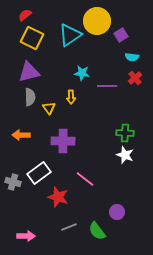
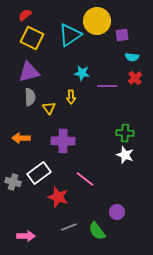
purple square: moved 1 px right; rotated 24 degrees clockwise
orange arrow: moved 3 px down
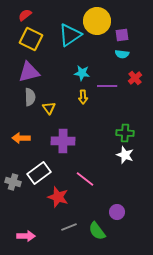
yellow square: moved 1 px left, 1 px down
cyan semicircle: moved 10 px left, 3 px up
yellow arrow: moved 12 px right
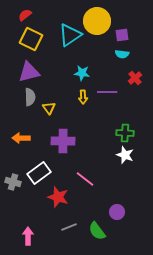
purple line: moved 6 px down
pink arrow: moved 2 px right; rotated 90 degrees counterclockwise
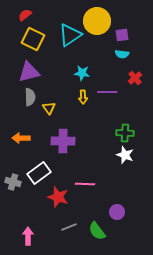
yellow square: moved 2 px right
pink line: moved 5 px down; rotated 36 degrees counterclockwise
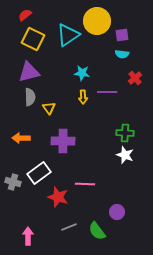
cyan triangle: moved 2 px left
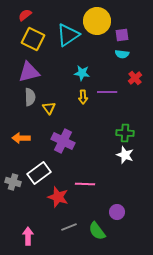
purple cross: rotated 25 degrees clockwise
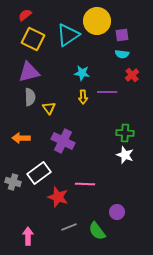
red cross: moved 3 px left, 3 px up
